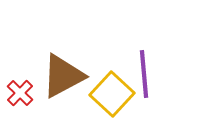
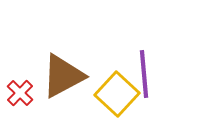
yellow square: moved 5 px right
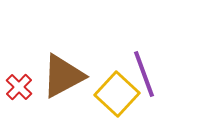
purple line: rotated 15 degrees counterclockwise
red cross: moved 1 px left, 6 px up
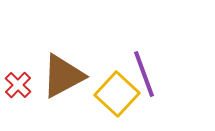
red cross: moved 1 px left, 2 px up
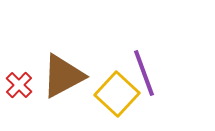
purple line: moved 1 px up
red cross: moved 1 px right
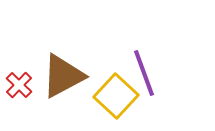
yellow square: moved 1 px left, 2 px down
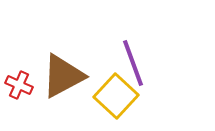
purple line: moved 11 px left, 10 px up
red cross: rotated 20 degrees counterclockwise
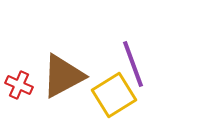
purple line: moved 1 px down
yellow square: moved 2 px left, 1 px up; rotated 15 degrees clockwise
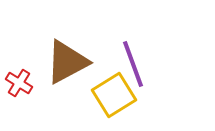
brown triangle: moved 4 px right, 14 px up
red cross: moved 2 px up; rotated 8 degrees clockwise
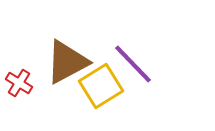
purple line: rotated 24 degrees counterclockwise
yellow square: moved 13 px left, 9 px up
